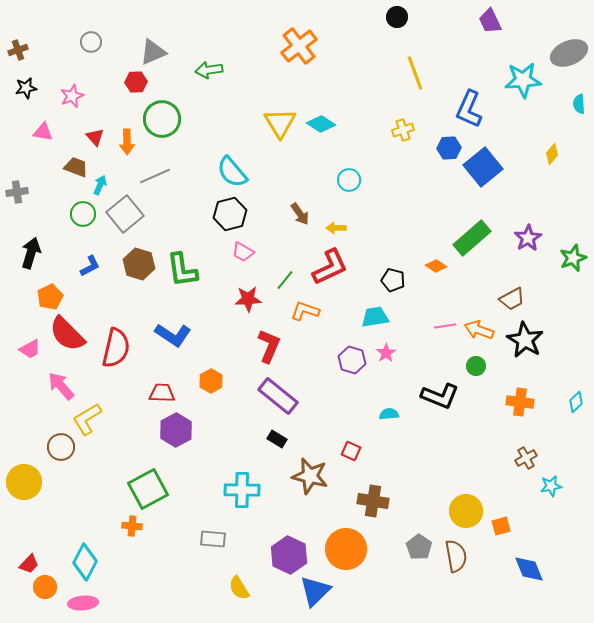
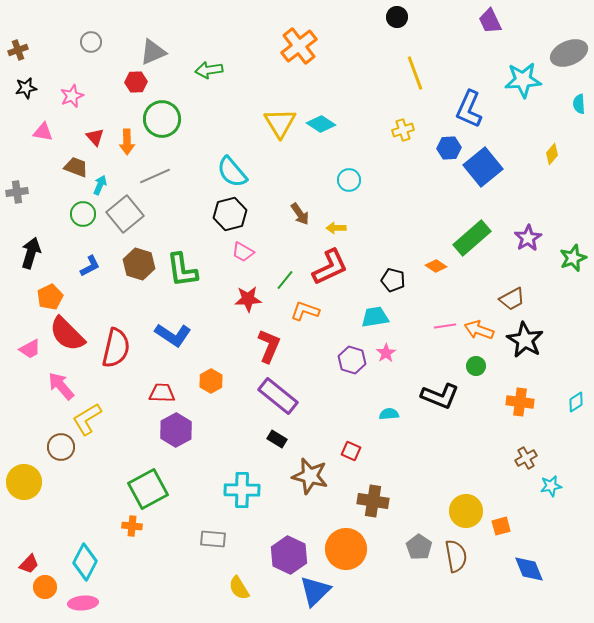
cyan diamond at (576, 402): rotated 10 degrees clockwise
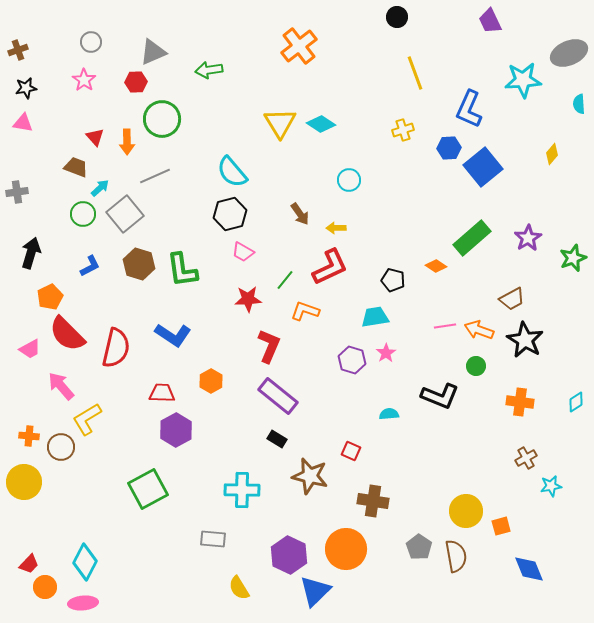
pink star at (72, 96): moved 12 px right, 16 px up; rotated 15 degrees counterclockwise
pink triangle at (43, 132): moved 20 px left, 9 px up
cyan arrow at (100, 185): moved 3 px down; rotated 24 degrees clockwise
orange cross at (132, 526): moved 103 px left, 90 px up
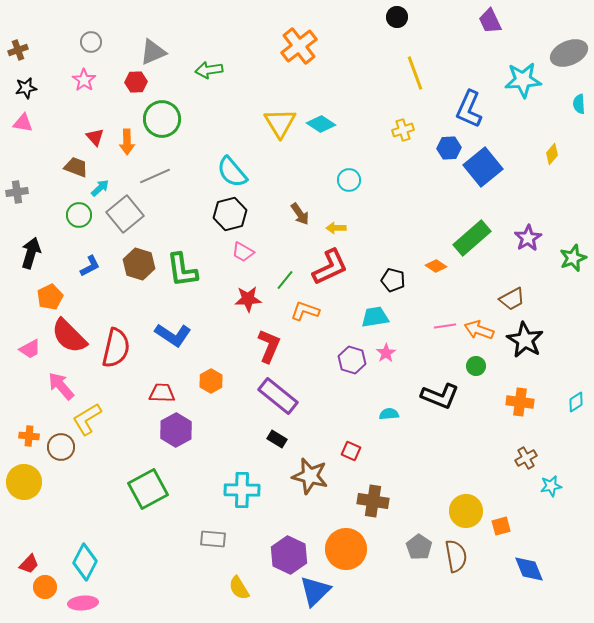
green circle at (83, 214): moved 4 px left, 1 px down
red semicircle at (67, 334): moved 2 px right, 2 px down
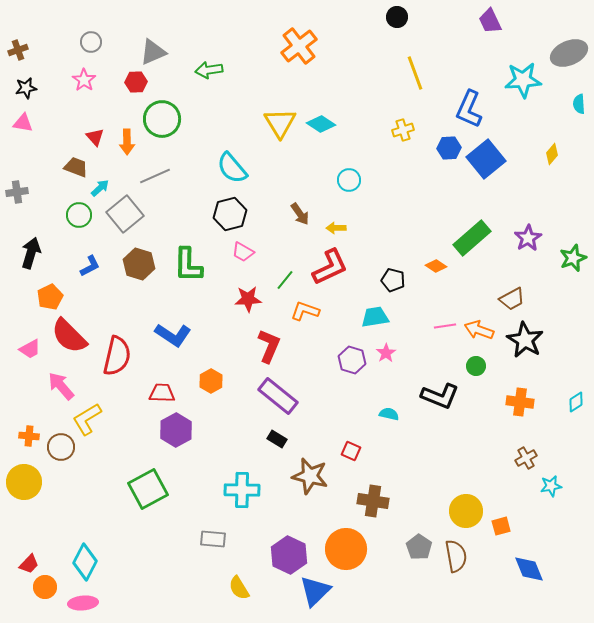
blue square at (483, 167): moved 3 px right, 8 px up
cyan semicircle at (232, 172): moved 4 px up
green L-shape at (182, 270): moved 6 px right, 5 px up; rotated 9 degrees clockwise
red semicircle at (116, 348): moved 1 px right, 8 px down
cyan semicircle at (389, 414): rotated 18 degrees clockwise
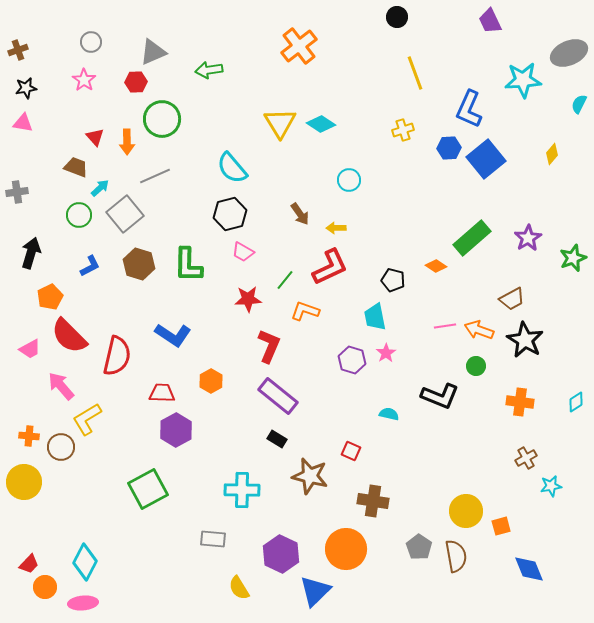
cyan semicircle at (579, 104): rotated 30 degrees clockwise
cyan trapezoid at (375, 317): rotated 92 degrees counterclockwise
purple hexagon at (289, 555): moved 8 px left, 1 px up
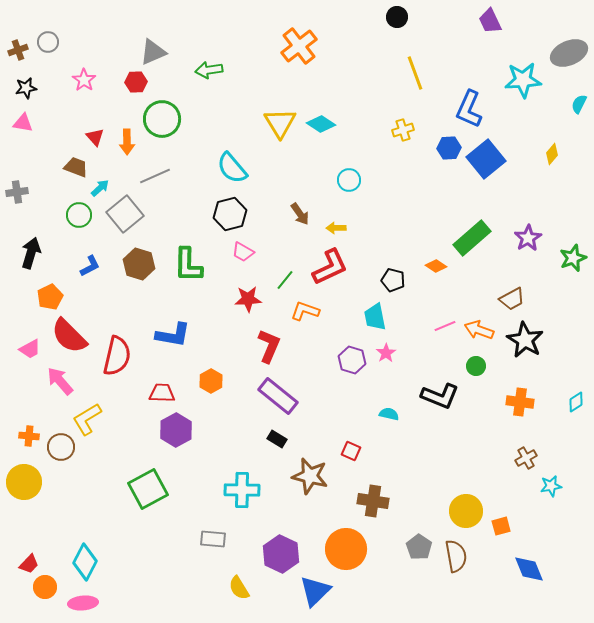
gray circle at (91, 42): moved 43 px left
pink line at (445, 326): rotated 15 degrees counterclockwise
blue L-shape at (173, 335): rotated 24 degrees counterclockwise
pink arrow at (61, 386): moved 1 px left, 5 px up
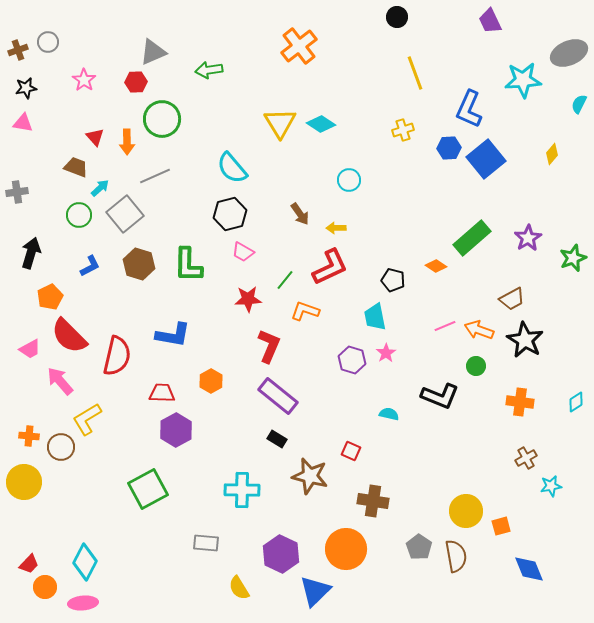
gray rectangle at (213, 539): moved 7 px left, 4 px down
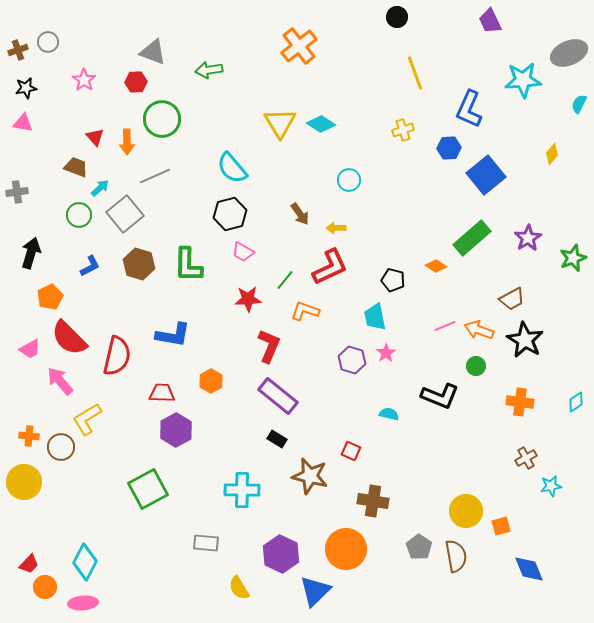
gray triangle at (153, 52): rotated 44 degrees clockwise
blue square at (486, 159): moved 16 px down
red semicircle at (69, 336): moved 2 px down
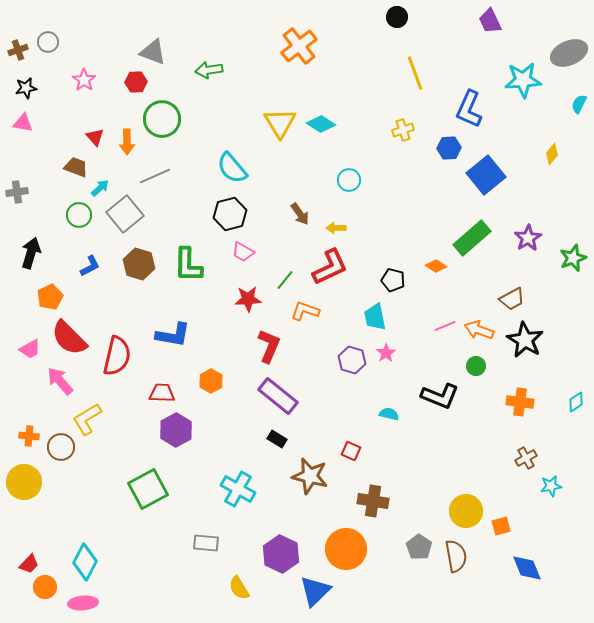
cyan cross at (242, 490): moved 4 px left, 1 px up; rotated 28 degrees clockwise
blue diamond at (529, 569): moved 2 px left, 1 px up
